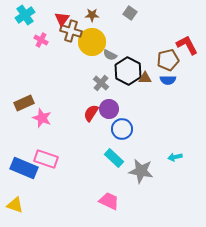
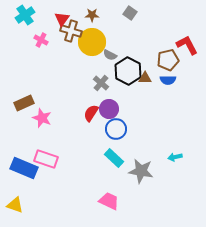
blue circle: moved 6 px left
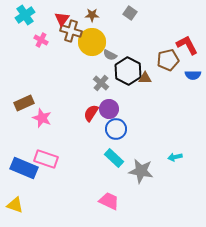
blue semicircle: moved 25 px right, 5 px up
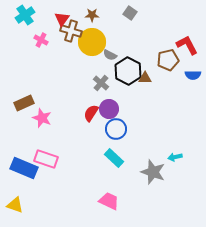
gray star: moved 12 px right, 1 px down; rotated 10 degrees clockwise
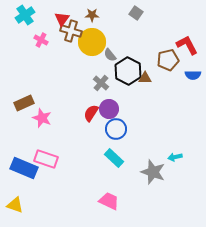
gray square: moved 6 px right
gray semicircle: rotated 24 degrees clockwise
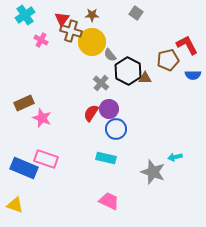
cyan rectangle: moved 8 px left; rotated 30 degrees counterclockwise
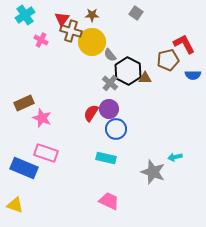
red L-shape: moved 3 px left, 1 px up
gray cross: moved 9 px right
pink rectangle: moved 6 px up
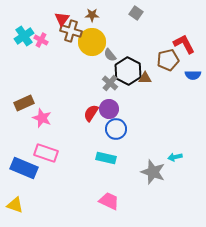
cyan cross: moved 1 px left, 21 px down
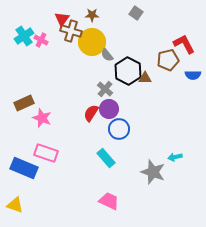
gray semicircle: moved 3 px left
gray cross: moved 5 px left, 6 px down
blue circle: moved 3 px right
cyan rectangle: rotated 36 degrees clockwise
